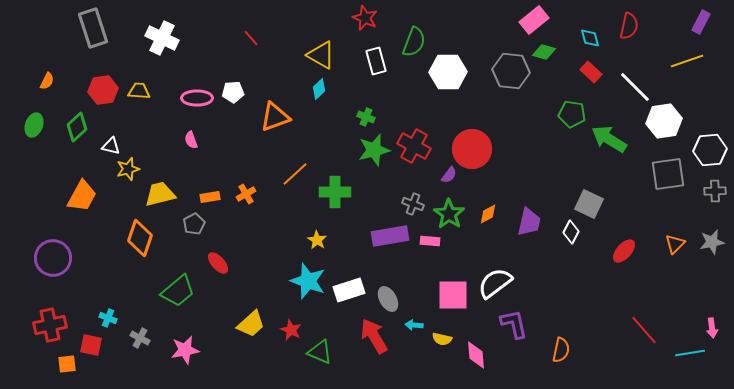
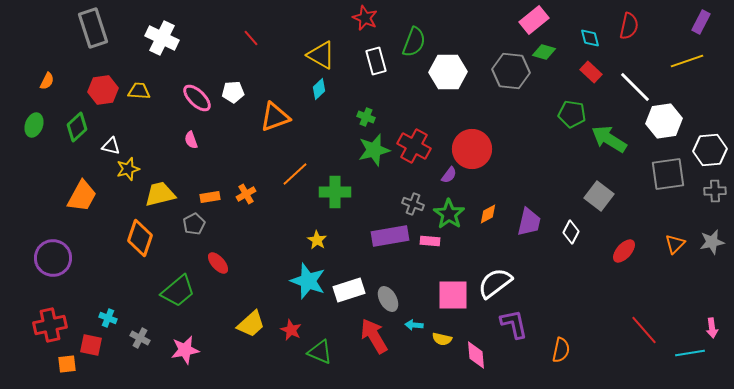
pink ellipse at (197, 98): rotated 44 degrees clockwise
gray square at (589, 204): moved 10 px right, 8 px up; rotated 12 degrees clockwise
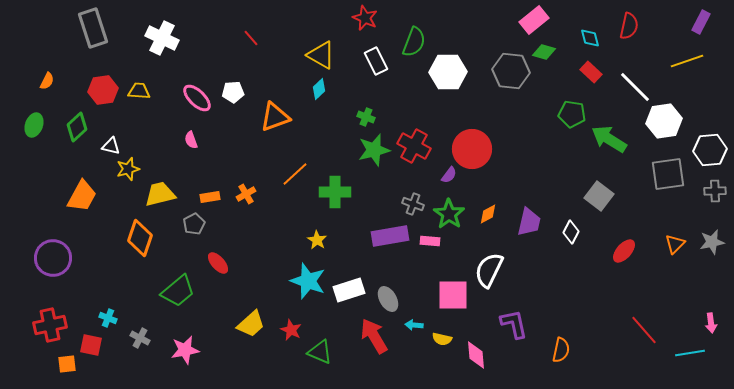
white rectangle at (376, 61): rotated 12 degrees counterclockwise
white semicircle at (495, 283): moved 6 px left, 13 px up; rotated 27 degrees counterclockwise
pink arrow at (712, 328): moved 1 px left, 5 px up
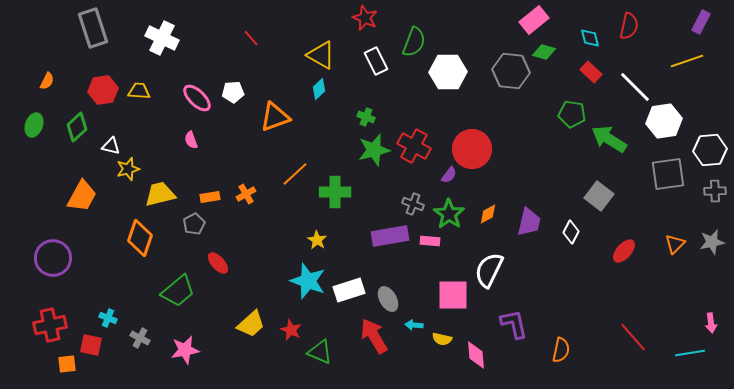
red line at (644, 330): moved 11 px left, 7 px down
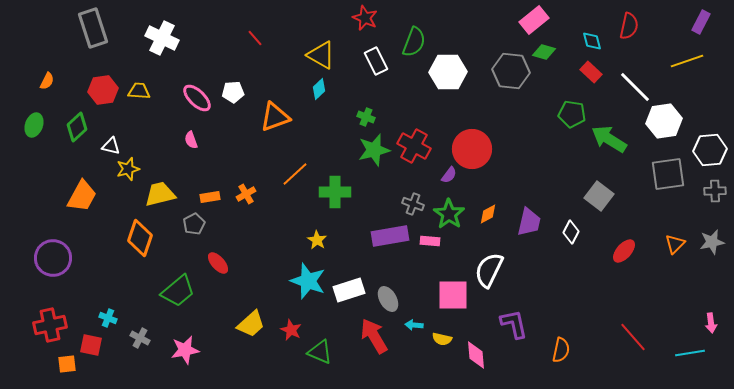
red line at (251, 38): moved 4 px right
cyan diamond at (590, 38): moved 2 px right, 3 px down
